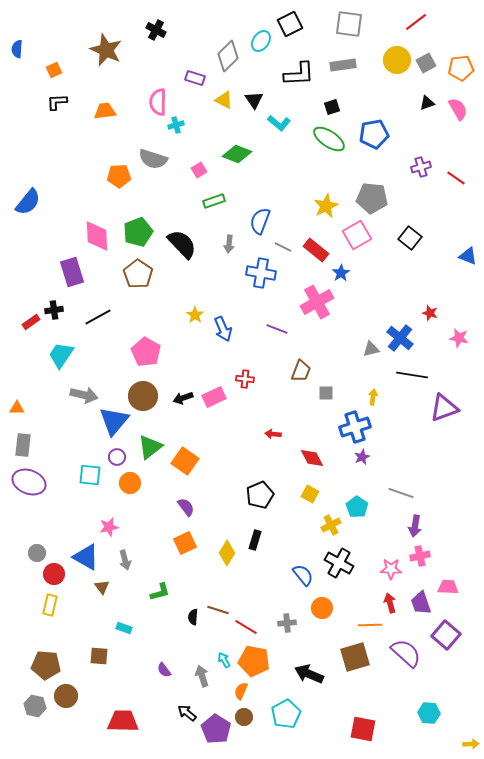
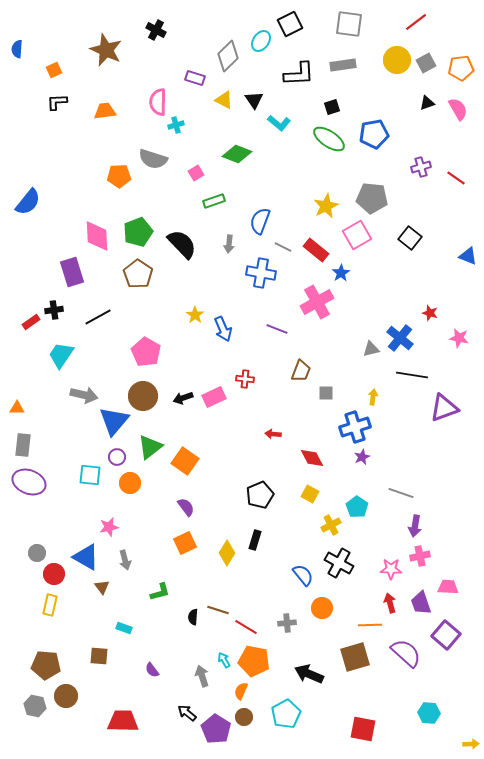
pink square at (199, 170): moved 3 px left, 3 px down
purple semicircle at (164, 670): moved 12 px left
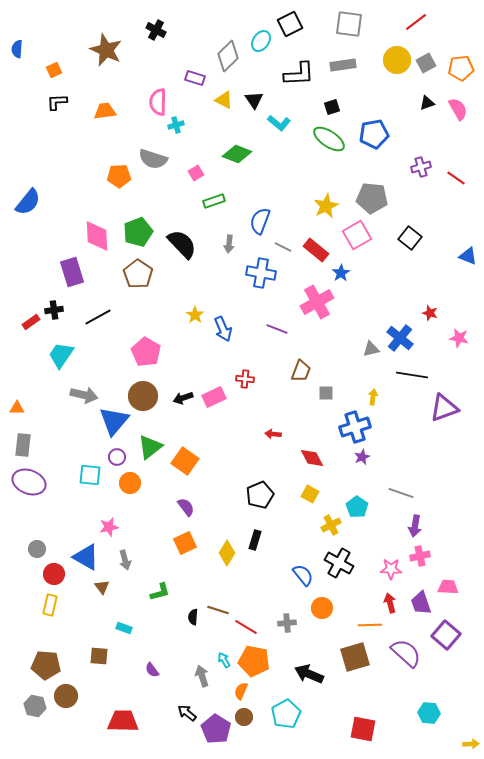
gray circle at (37, 553): moved 4 px up
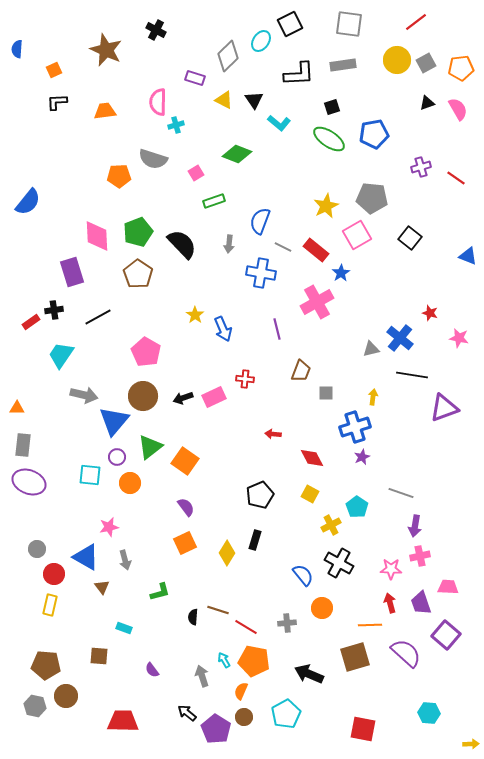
purple line at (277, 329): rotated 55 degrees clockwise
